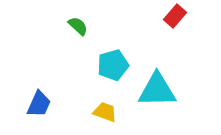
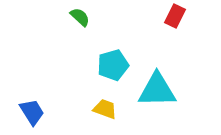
red rectangle: rotated 15 degrees counterclockwise
green semicircle: moved 2 px right, 9 px up
blue trapezoid: moved 7 px left, 8 px down; rotated 56 degrees counterclockwise
yellow trapezoid: moved 3 px up
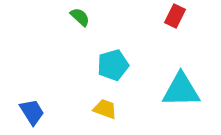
cyan triangle: moved 24 px right
